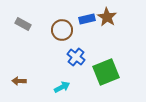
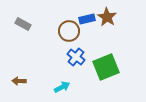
brown circle: moved 7 px right, 1 px down
green square: moved 5 px up
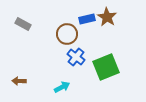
brown circle: moved 2 px left, 3 px down
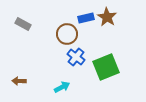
blue rectangle: moved 1 px left, 1 px up
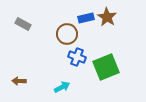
blue cross: moved 1 px right; rotated 18 degrees counterclockwise
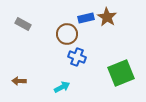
green square: moved 15 px right, 6 px down
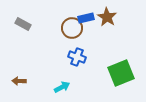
brown circle: moved 5 px right, 6 px up
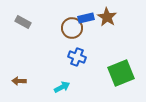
gray rectangle: moved 2 px up
